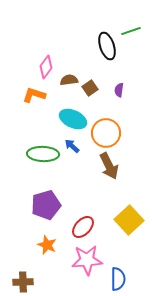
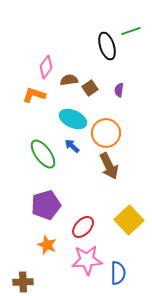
green ellipse: rotated 52 degrees clockwise
blue semicircle: moved 6 px up
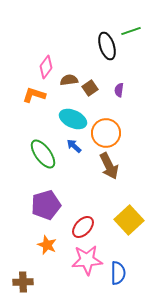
blue arrow: moved 2 px right
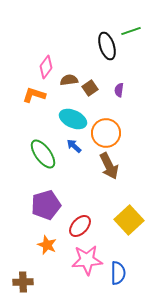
red ellipse: moved 3 px left, 1 px up
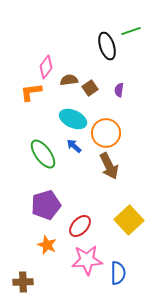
orange L-shape: moved 3 px left, 3 px up; rotated 25 degrees counterclockwise
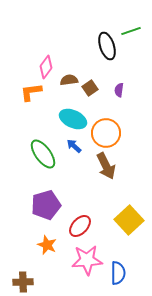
brown arrow: moved 3 px left
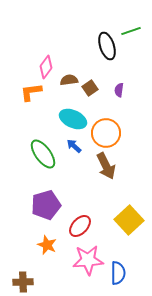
pink star: moved 1 px right
